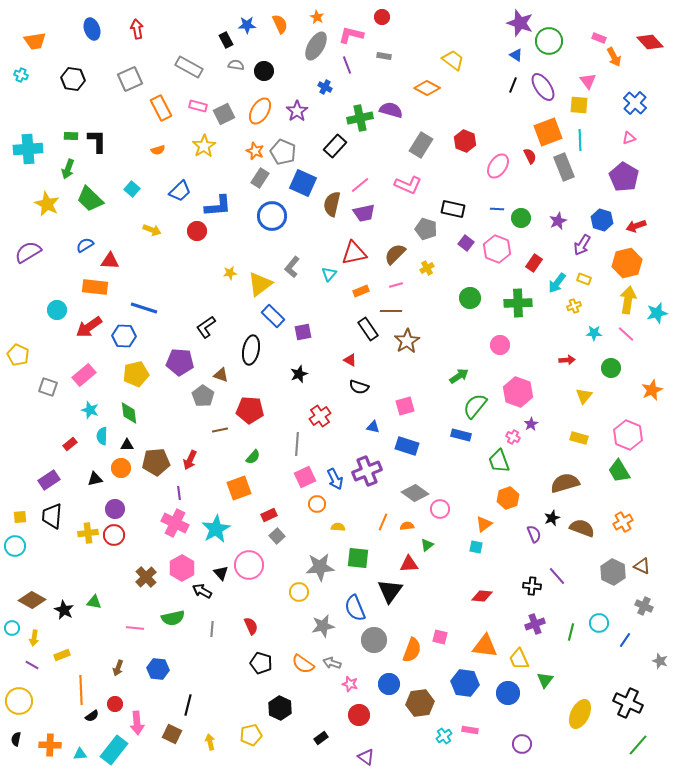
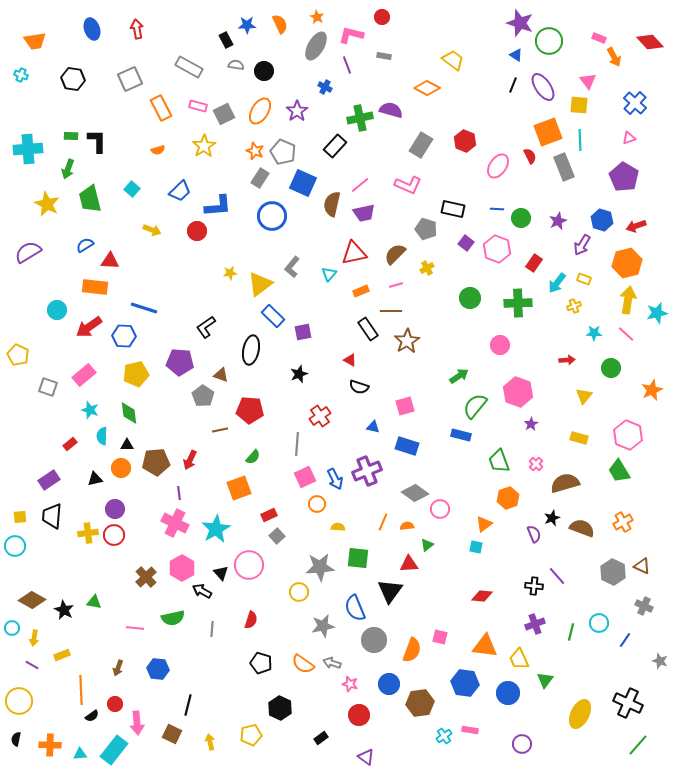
green trapezoid at (90, 199): rotated 32 degrees clockwise
pink cross at (513, 437): moved 23 px right, 27 px down; rotated 16 degrees clockwise
black cross at (532, 586): moved 2 px right
red semicircle at (251, 626): moved 6 px up; rotated 42 degrees clockwise
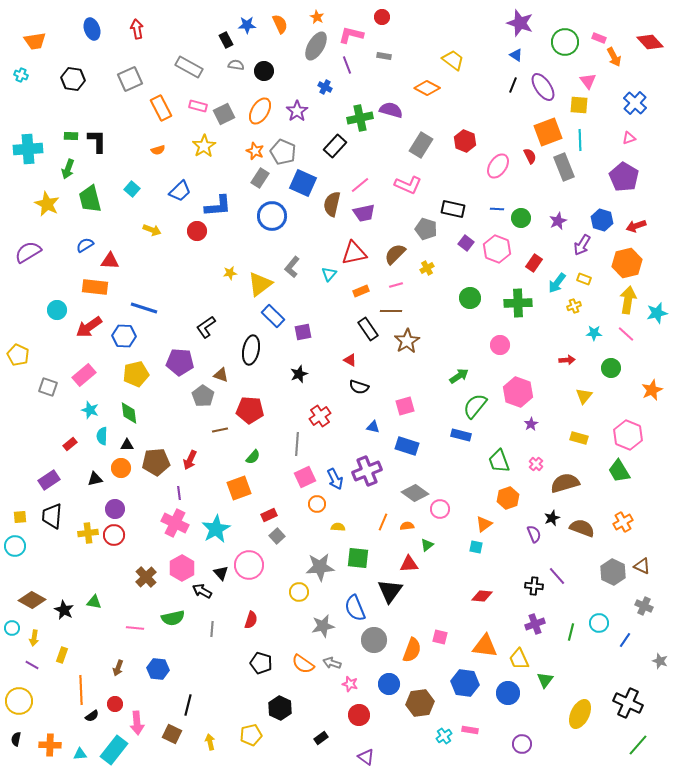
green circle at (549, 41): moved 16 px right, 1 px down
yellow rectangle at (62, 655): rotated 49 degrees counterclockwise
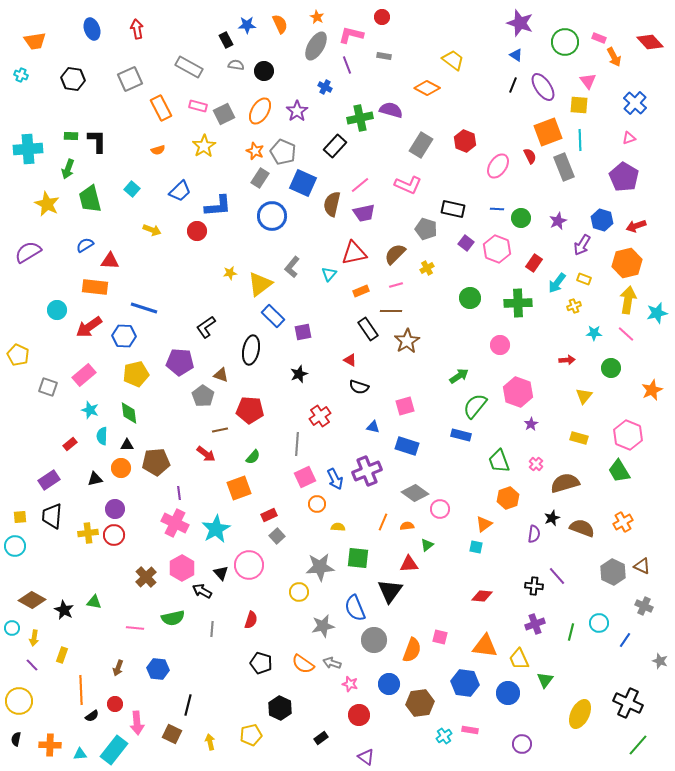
red arrow at (190, 460): moved 16 px right, 6 px up; rotated 78 degrees counterclockwise
purple semicircle at (534, 534): rotated 30 degrees clockwise
purple line at (32, 665): rotated 16 degrees clockwise
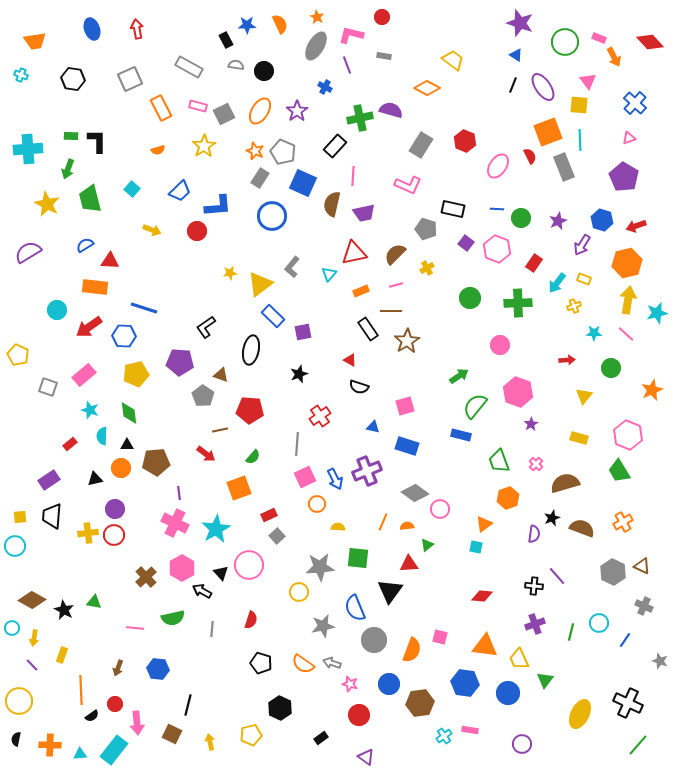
pink line at (360, 185): moved 7 px left, 9 px up; rotated 48 degrees counterclockwise
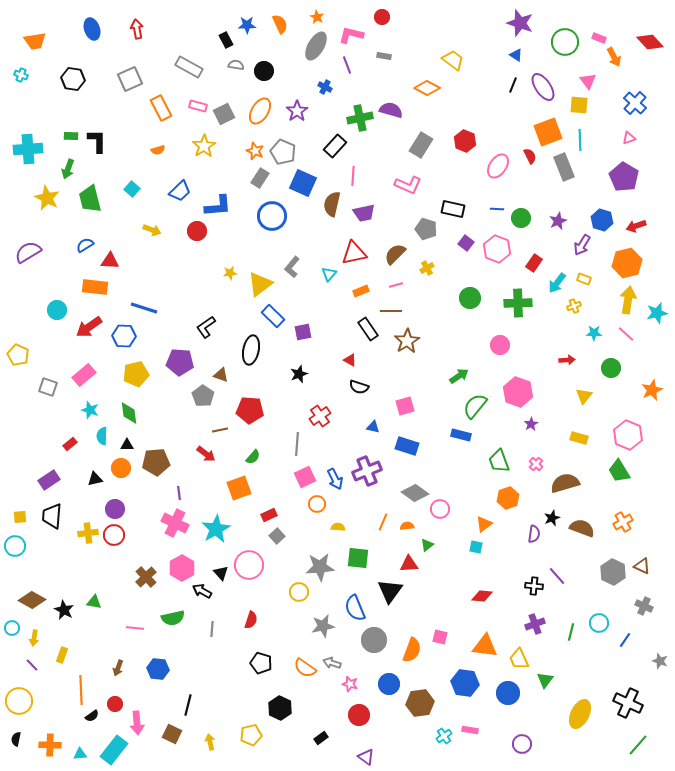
yellow star at (47, 204): moved 6 px up
orange semicircle at (303, 664): moved 2 px right, 4 px down
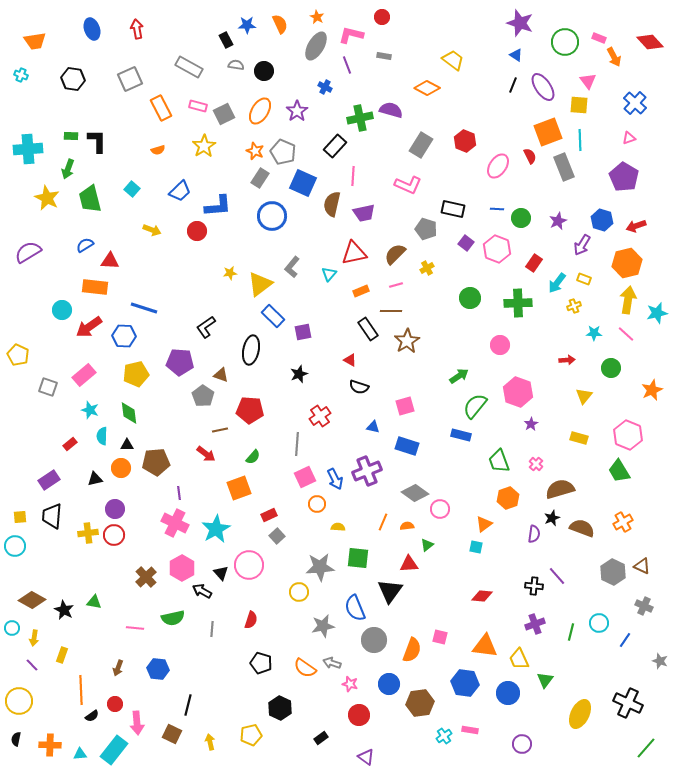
cyan circle at (57, 310): moved 5 px right
brown semicircle at (565, 483): moved 5 px left, 6 px down
green line at (638, 745): moved 8 px right, 3 px down
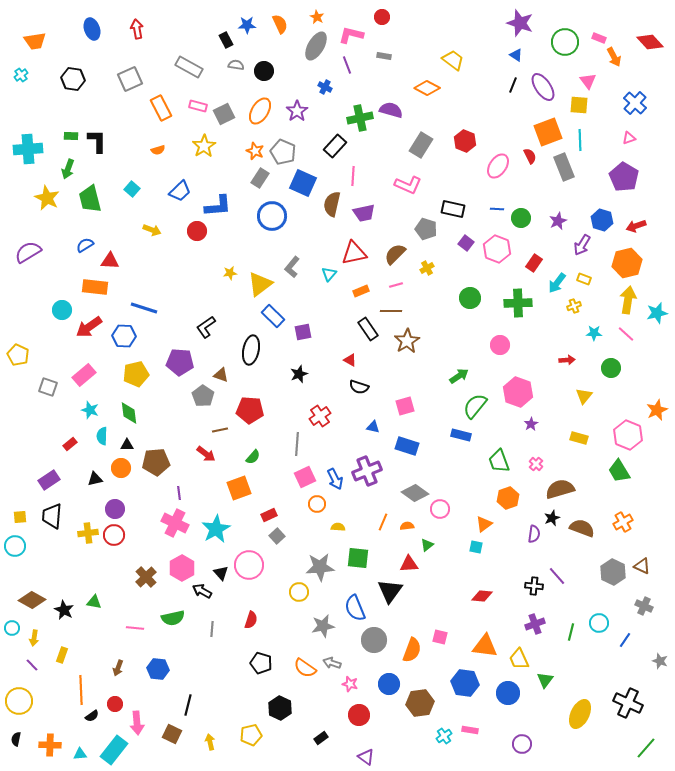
cyan cross at (21, 75): rotated 32 degrees clockwise
orange star at (652, 390): moved 5 px right, 20 px down
